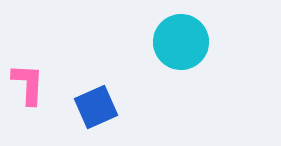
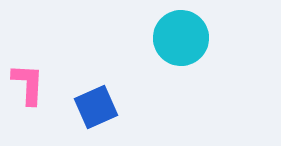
cyan circle: moved 4 px up
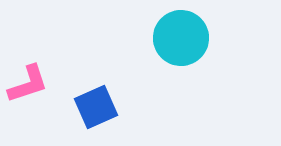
pink L-shape: rotated 69 degrees clockwise
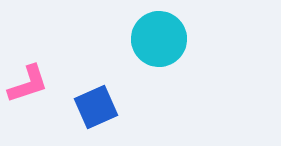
cyan circle: moved 22 px left, 1 px down
